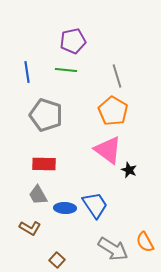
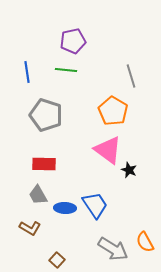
gray line: moved 14 px right
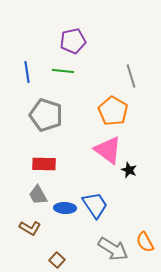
green line: moved 3 px left, 1 px down
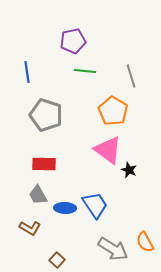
green line: moved 22 px right
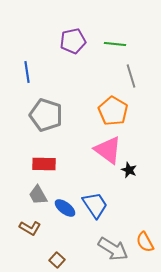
green line: moved 30 px right, 27 px up
blue ellipse: rotated 35 degrees clockwise
